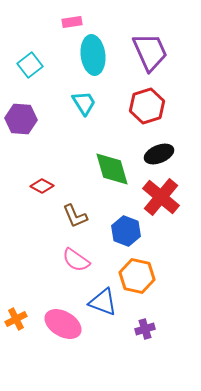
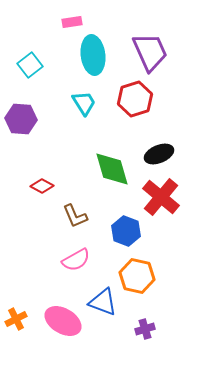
red hexagon: moved 12 px left, 7 px up
pink semicircle: rotated 64 degrees counterclockwise
pink ellipse: moved 3 px up
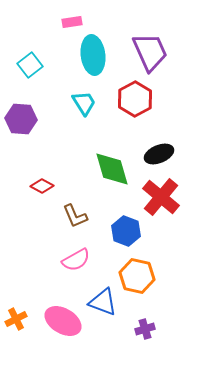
red hexagon: rotated 12 degrees counterclockwise
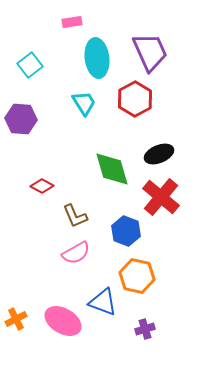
cyan ellipse: moved 4 px right, 3 px down
pink semicircle: moved 7 px up
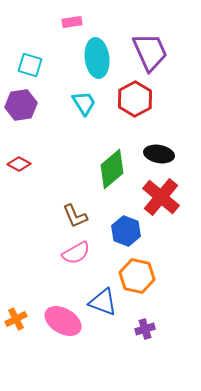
cyan square: rotated 35 degrees counterclockwise
purple hexagon: moved 14 px up; rotated 12 degrees counterclockwise
black ellipse: rotated 32 degrees clockwise
green diamond: rotated 66 degrees clockwise
red diamond: moved 23 px left, 22 px up
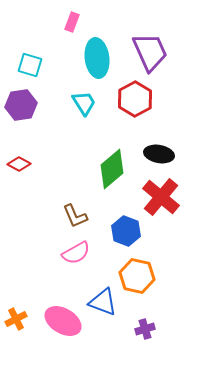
pink rectangle: rotated 60 degrees counterclockwise
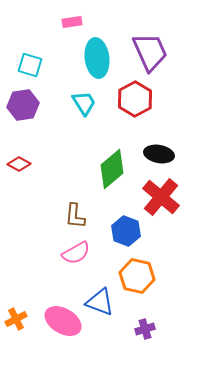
pink rectangle: rotated 60 degrees clockwise
purple hexagon: moved 2 px right
brown L-shape: rotated 28 degrees clockwise
blue triangle: moved 3 px left
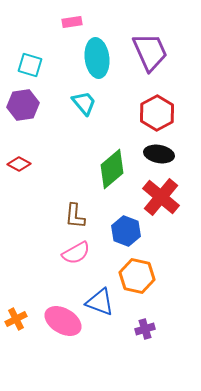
red hexagon: moved 22 px right, 14 px down
cyan trapezoid: rotated 8 degrees counterclockwise
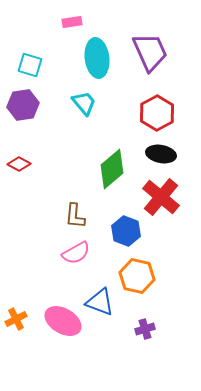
black ellipse: moved 2 px right
